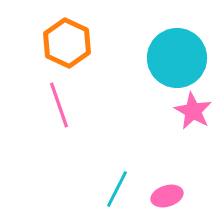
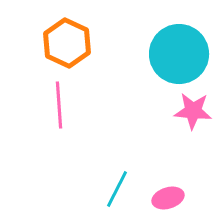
cyan circle: moved 2 px right, 4 px up
pink line: rotated 15 degrees clockwise
pink star: rotated 24 degrees counterclockwise
pink ellipse: moved 1 px right, 2 px down
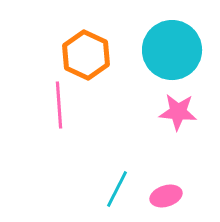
orange hexagon: moved 19 px right, 12 px down
cyan circle: moved 7 px left, 4 px up
pink star: moved 15 px left, 1 px down
pink ellipse: moved 2 px left, 2 px up
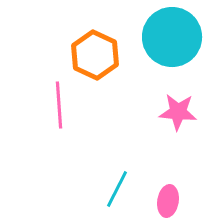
cyan circle: moved 13 px up
orange hexagon: moved 9 px right
pink ellipse: moved 2 px right, 5 px down; rotated 64 degrees counterclockwise
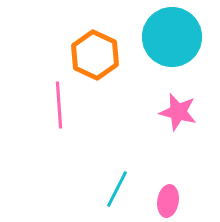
pink star: rotated 9 degrees clockwise
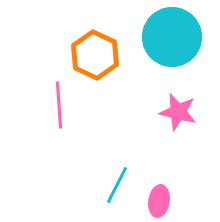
cyan line: moved 4 px up
pink ellipse: moved 9 px left
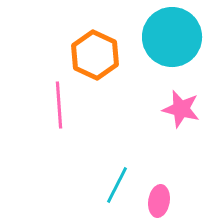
pink star: moved 3 px right, 3 px up
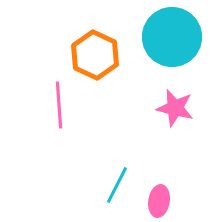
pink star: moved 6 px left, 1 px up
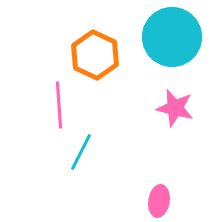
cyan line: moved 36 px left, 33 px up
